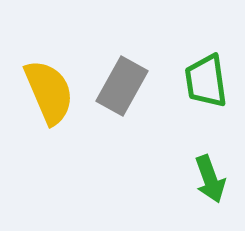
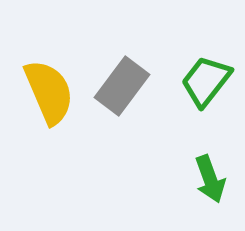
green trapezoid: rotated 46 degrees clockwise
gray rectangle: rotated 8 degrees clockwise
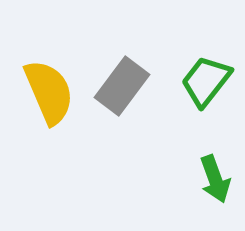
green arrow: moved 5 px right
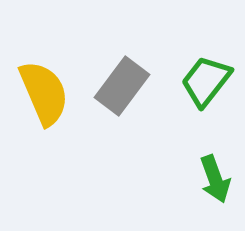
yellow semicircle: moved 5 px left, 1 px down
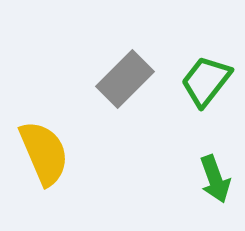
gray rectangle: moved 3 px right, 7 px up; rotated 8 degrees clockwise
yellow semicircle: moved 60 px down
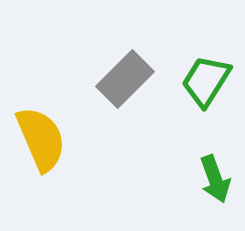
green trapezoid: rotated 6 degrees counterclockwise
yellow semicircle: moved 3 px left, 14 px up
